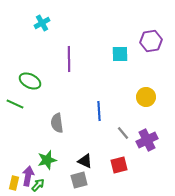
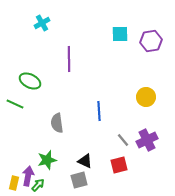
cyan square: moved 20 px up
gray line: moved 7 px down
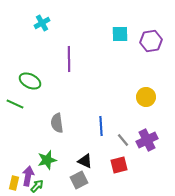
blue line: moved 2 px right, 15 px down
gray square: rotated 12 degrees counterclockwise
green arrow: moved 1 px left, 1 px down
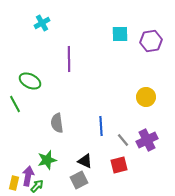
green line: rotated 36 degrees clockwise
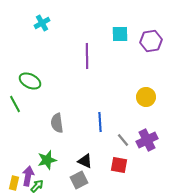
purple line: moved 18 px right, 3 px up
blue line: moved 1 px left, 4 px up
red square: rotated 24 degrees clockwise
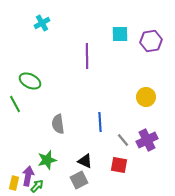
gray semicircle: moved 1 px right, 1 px down
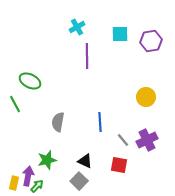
cyan cross: moved 35 px right, 4 px down
gray semicircle: moved 2 px up; rotated 18 degrees clockwise
gray square: moved 1 px down; rotated 18 degrees counterclockwise
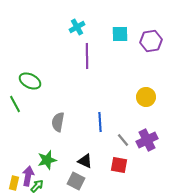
gray square: moved 3 px left; rotated 18 degrees counterclockwise
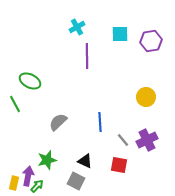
gray semicircle: rotated 36 degrees clockwise
